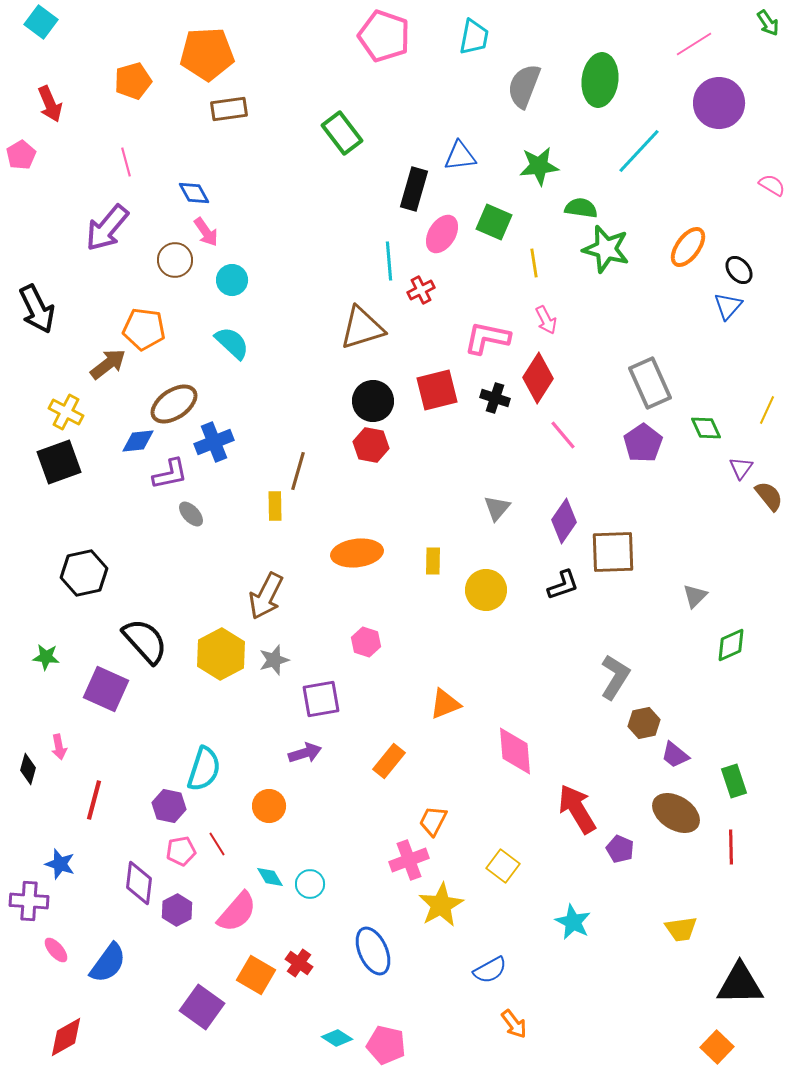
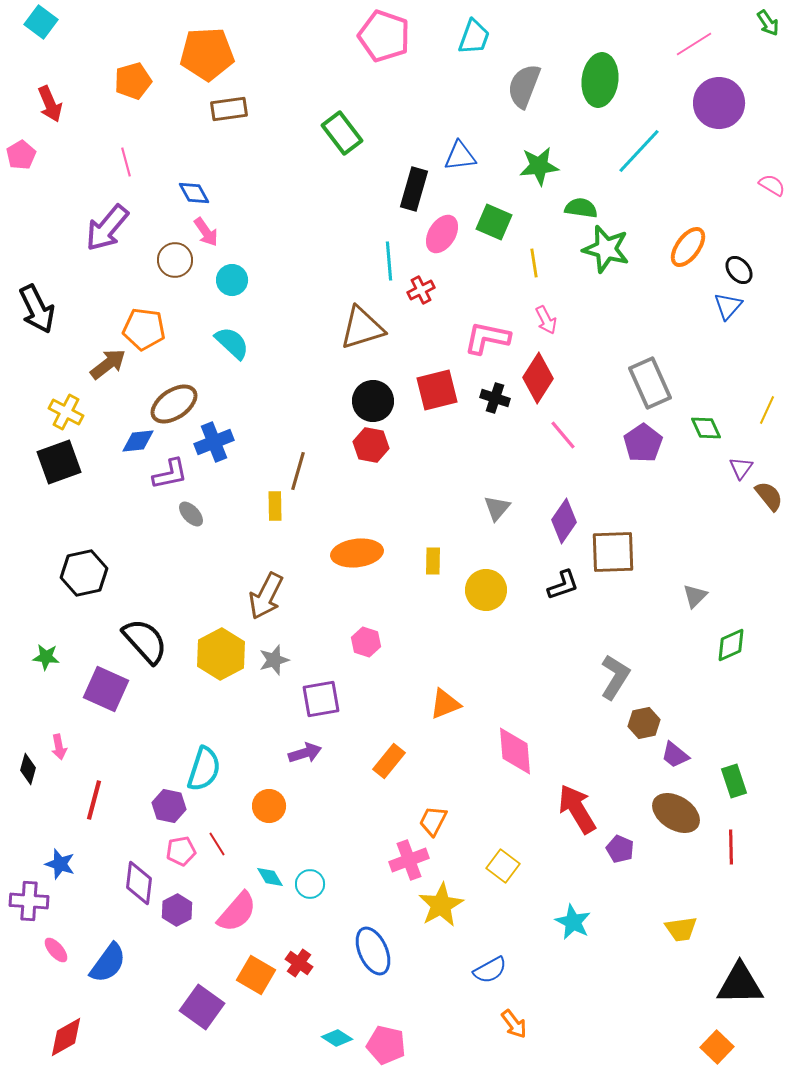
cyan trapezoid at (474, 37): rotated 9 degrees clockwise
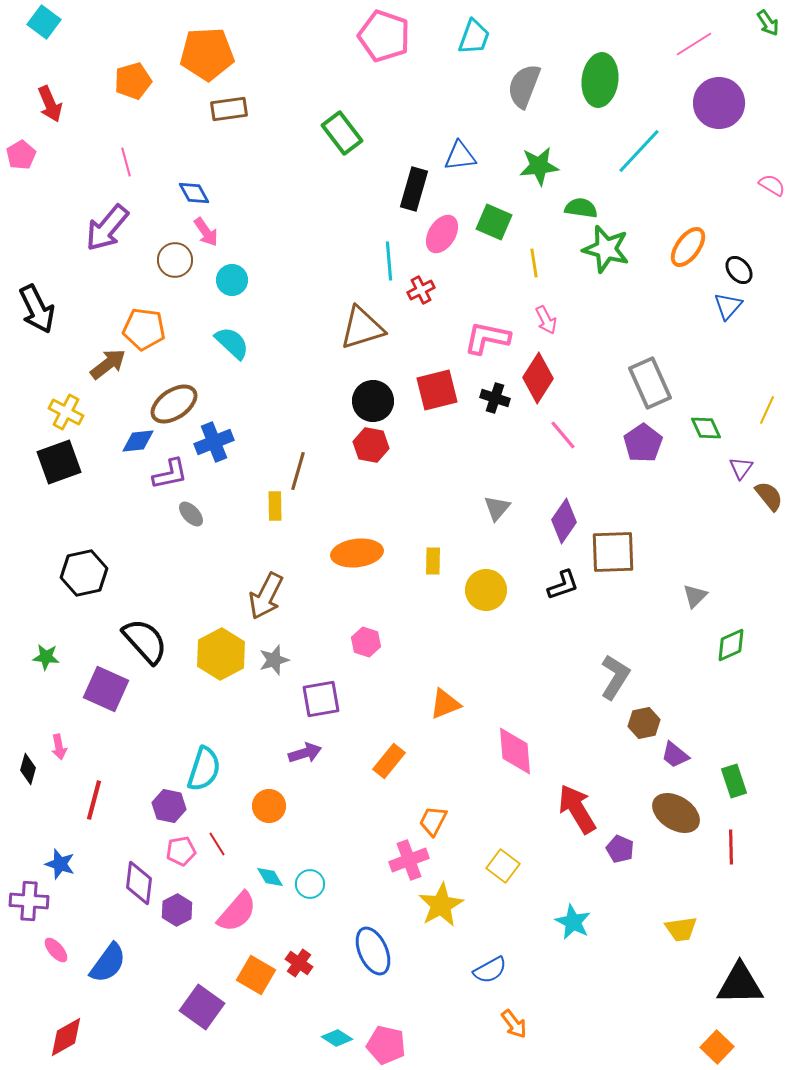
cyan square at (41, 22): moved 3 px right
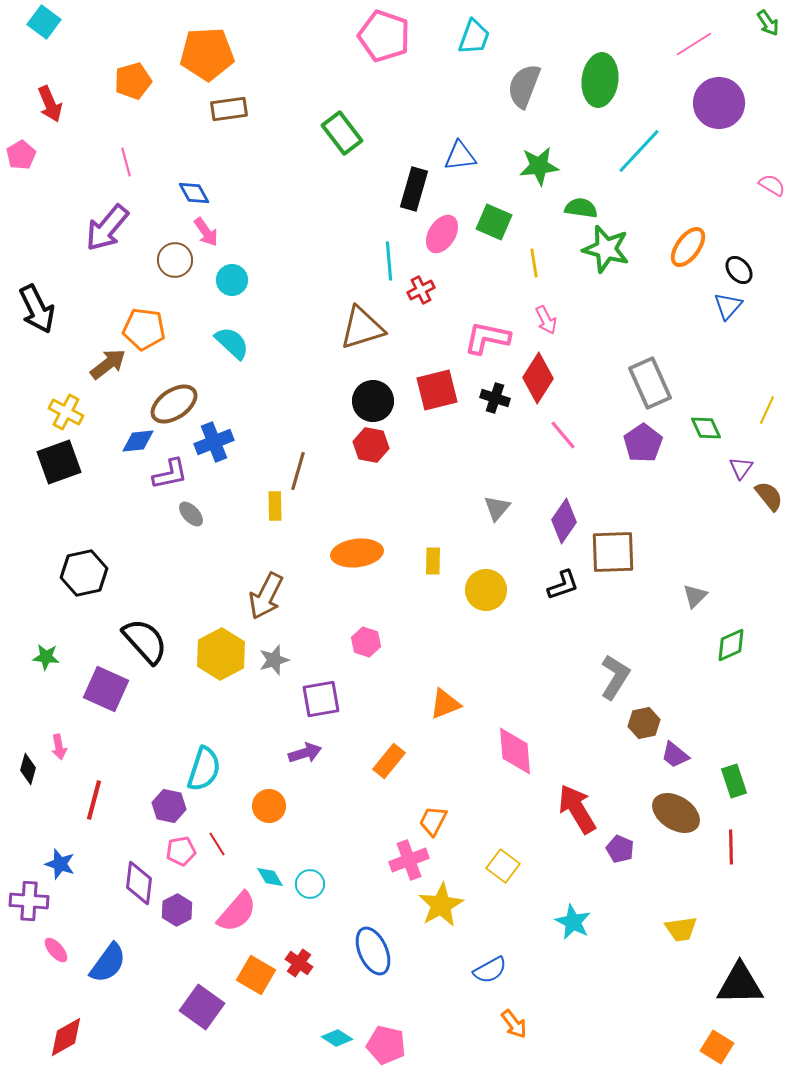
orange square at (717, 1047): rotated 12 degrees counterclockwise
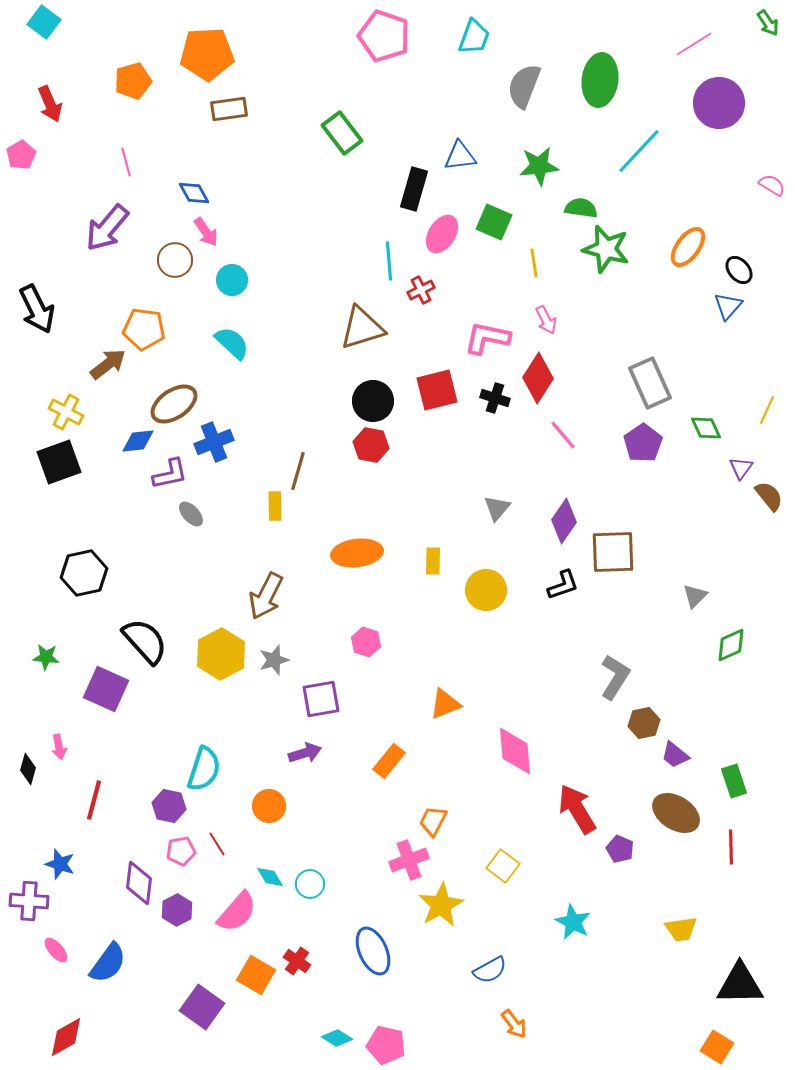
red cross at (299, 963): moved 2 px left, 2 px up
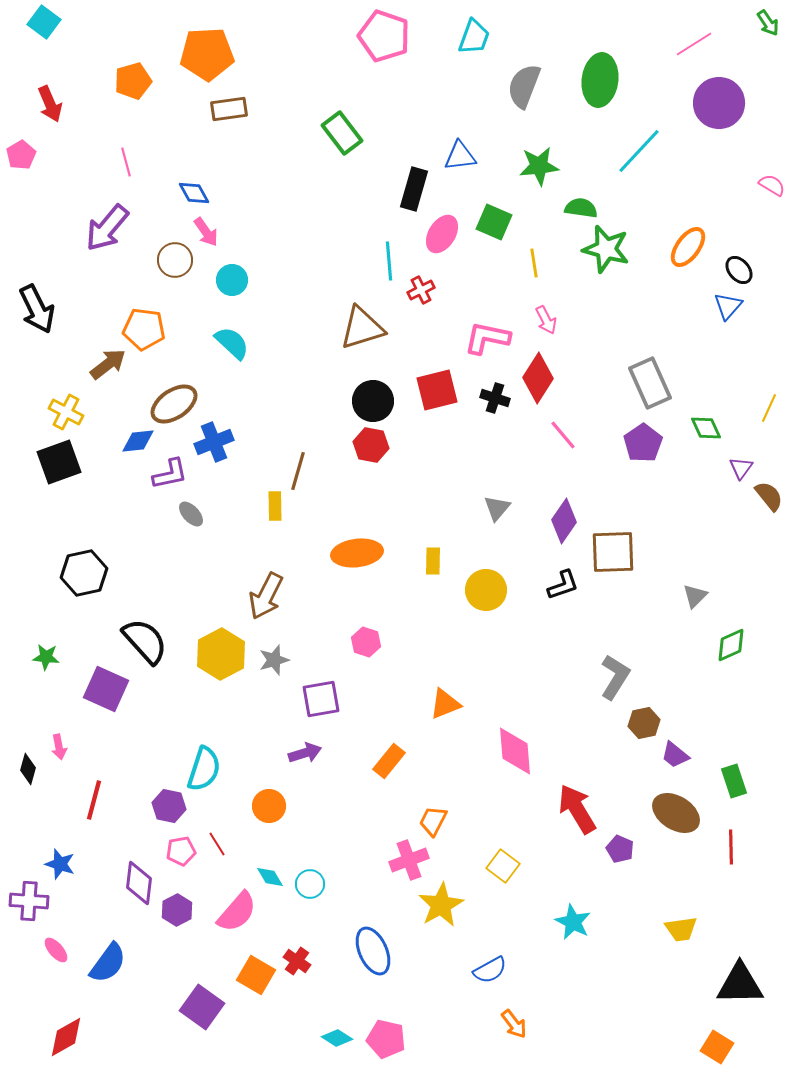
yellow line at (767, 410): moved 2 px right, 2 px up
pink pentagon at (386, 1045): moved 6 px up
